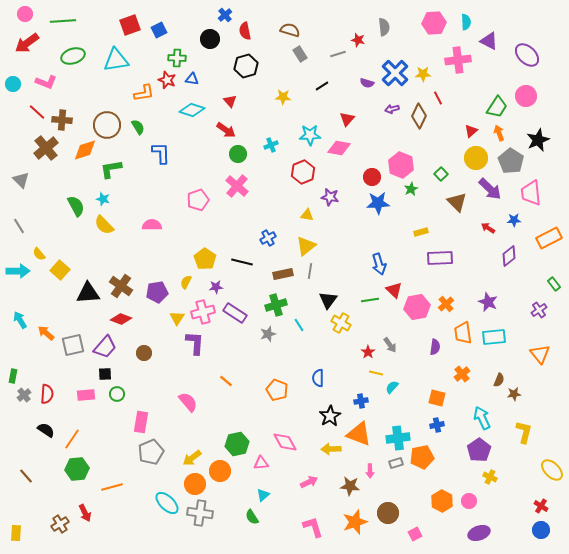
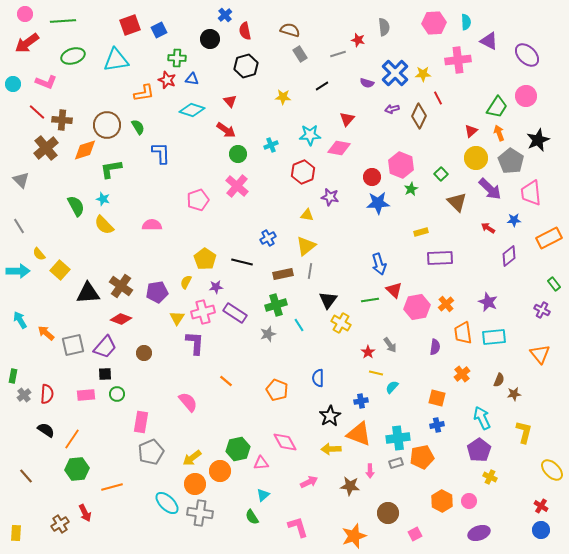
purple cross at (539, 310): moved 3 px right; rotated 28 degrees counterclockwise
green hexagon at (237, 444): moved 1 px right, 5 px down
orange star at (355, 522): moved 1 px left, 14 px down
pink L-shape at (313, 527): moved 15 px left
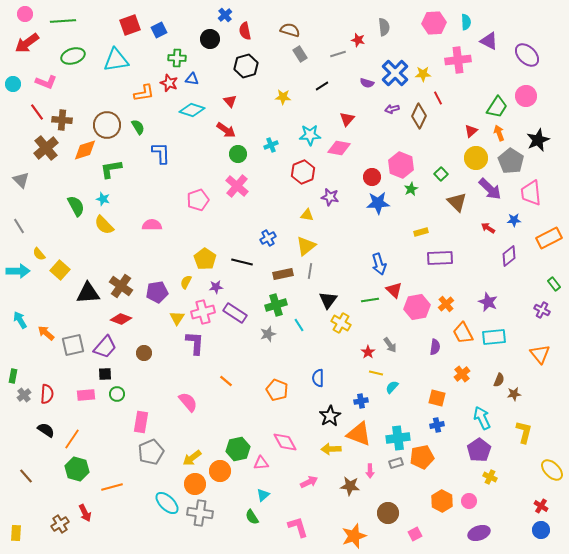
red star at (167, 80): moved 2 px right, 3 px down
red line at (37, 112): rotated 12 degrees clockwise
orange trapezoid at (463, 333): rotated 20 degrees counterclockwise
green hexagon at (77, 469): rotated 20 degrees clockwise
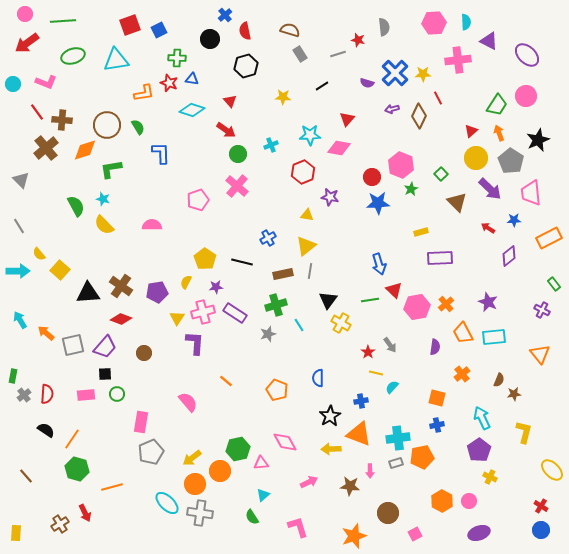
green trapezoid at (497, 107): moved 2 px up
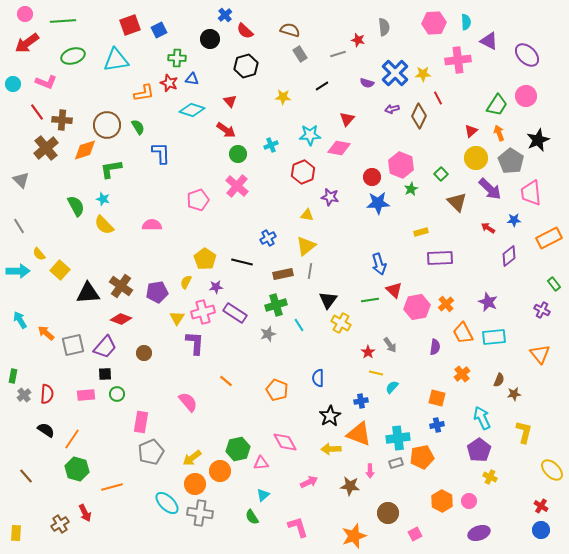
red semicircle at (245, 31): rotated 36 degrees counterclockwise
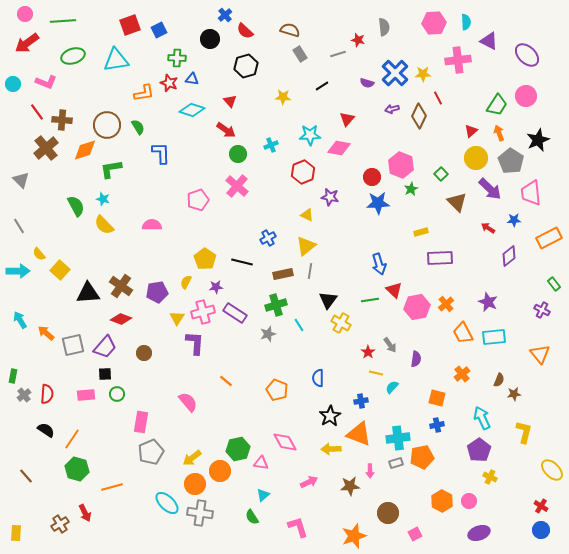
yellow triangle at (307, 215): rotated 16 degrees clockwise
purple semicircle at (435, 347): moved 19 px left, 12 px down
pink triangle at (261, 463): rotated 14 degrees clockwise
brown star at (350, 486): rotated 12 degrees counterclockwise
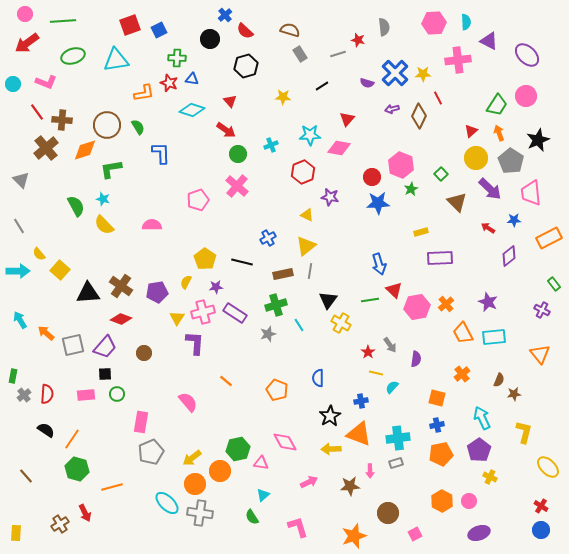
orange pentagon at (422, 457): moved 19 px right, 3 px up
yellow ellipse at (552, 470): moved 4 px left, 3 px up
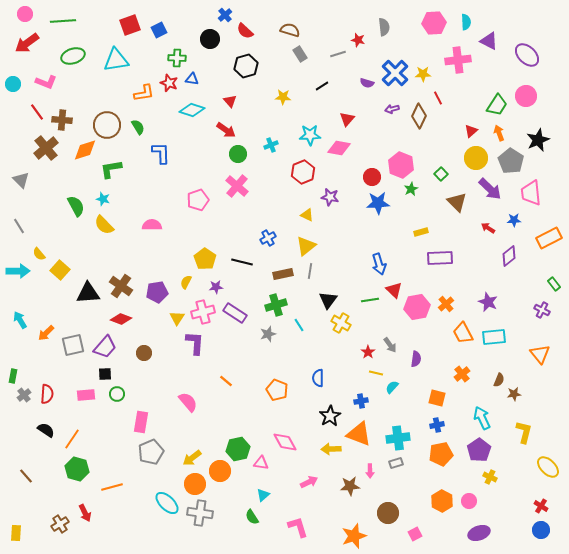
orange arrow at (46, 333): rotated 84 degrees counterclockwise
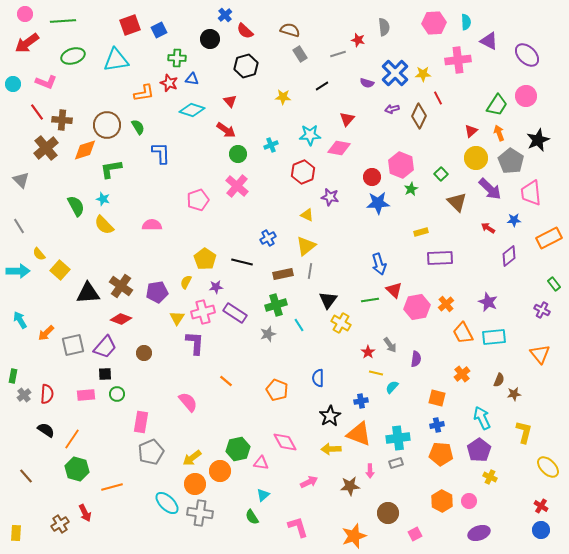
orange pentagon at (441, 454): rotated 15 degrees clockwise
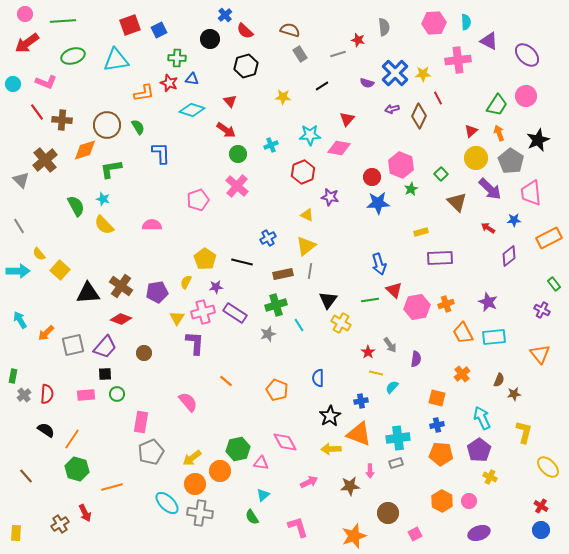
brown cross at (46, 148): moved 1 px left, 12 px down
orange cross at (446, 304): rotated 21 degrees clockwise
